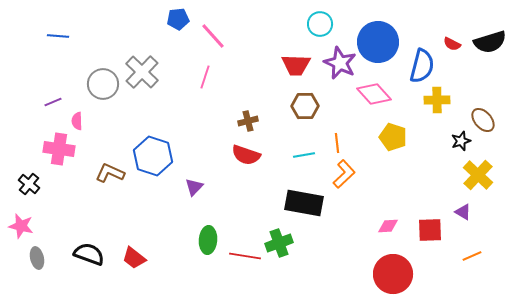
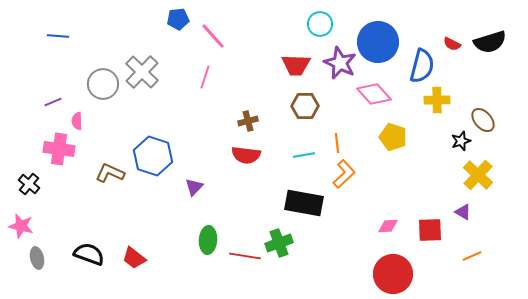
red semicircle at (246, 155): rotated 12 degrees counterclockwise
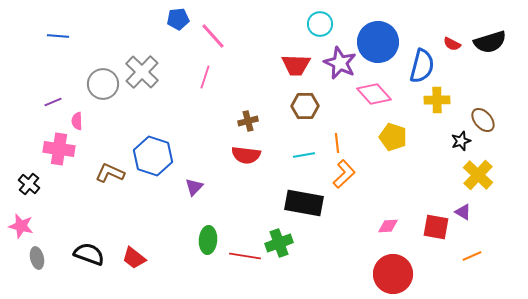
red square at (430, 230): moved 6 px right, 3 px up; rotated 12 degrees clockwise
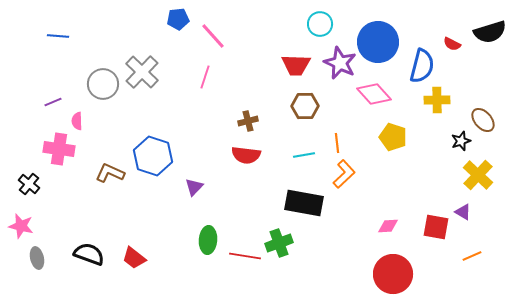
black semicircle at (490, 42): moved 10 px up
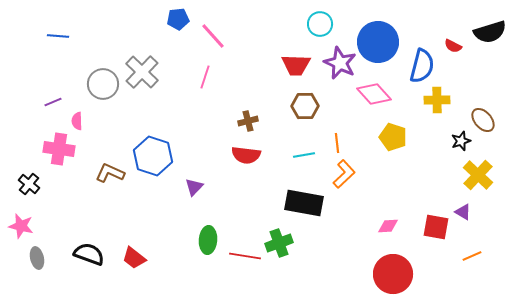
red semicircle at (452, 44): moved 1 px right, 2 px down
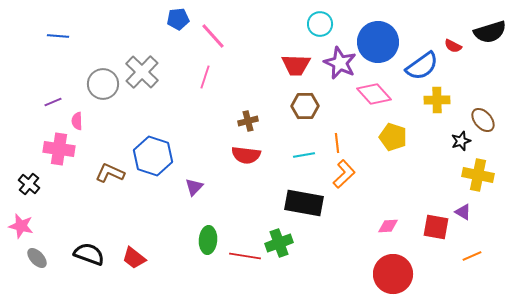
blue semicircle at (422, 66): rotated 40 degrees clockwise
yellow cross at (478, 175): rotated 32 degrees counterclockwise
gray ellipse at (37, 258): rotated 30 degrees counterclockwise
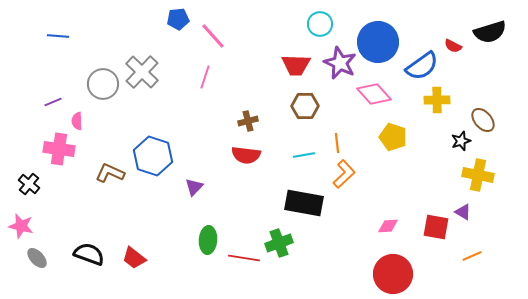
red line at (245, 256): moved 1 px left, 2 px down
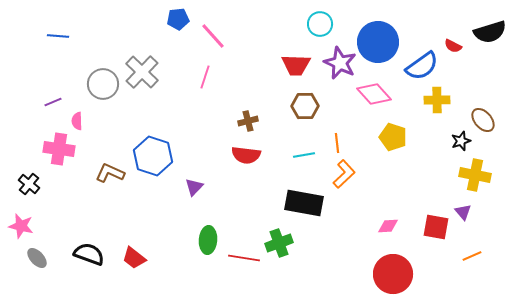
yellow cross at (478, 175): moved 3 px left
purple triangle at (463, 212): rotated 18 degrees clockwise
